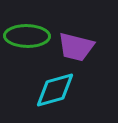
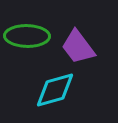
purple trapezoid: moved 2 px right; rotated 39 degrees clockwise
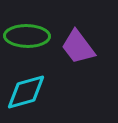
cyan diamond: moved 29 px left, 2 px down
